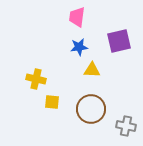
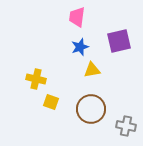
blue star: moved 1 px right; rotated 12 degrees counterclockwise
yellow triangle: rotated 12 degrees counterclockwise
yellow square: moved 1 px left; rotated 14 degrees clockwise
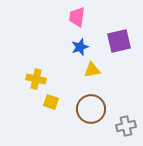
gray cross: rotated 24 degrees counterclockwise
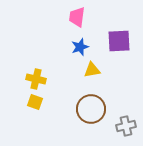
purple square: rotated 10 degrees clockwise
yellow square: moved 16 px left
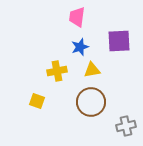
yellow cross: moved 21 px right, 8 px up; rotated 24 degrees counterclockwise
yellow square: moved 2 px right, 1 px up
brown circle: moved 7 px up
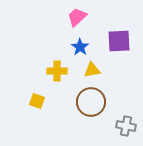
pink trapezoid: rotated 40 degrees clockwise
blue star: rotated 18 degrees counterclockwise
yellow cross: rotated 12 degrees clockwise
gray cross: rotated 24 degrees clockwise
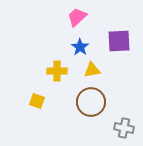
gray cross: moved 2 px left, 2 px down
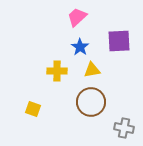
yellow square: moved 4 px left, 8 px down
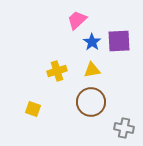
pink trapezoid: moved 3 px down
blue star: moved 12 px right, 5 px up
yellow cross: rotated 18 degrees counterclockwise
